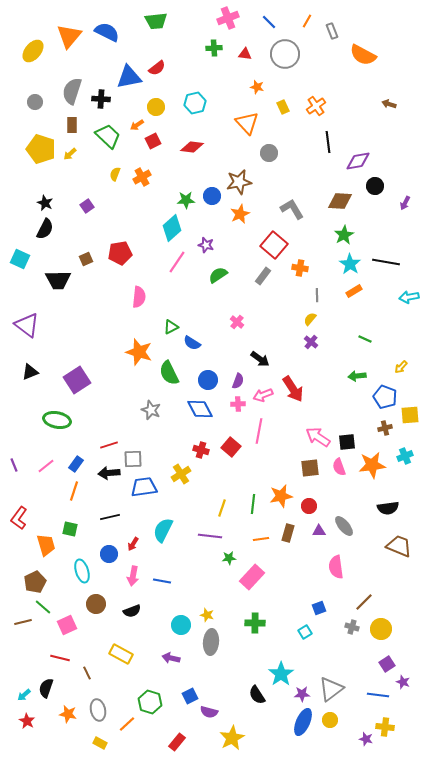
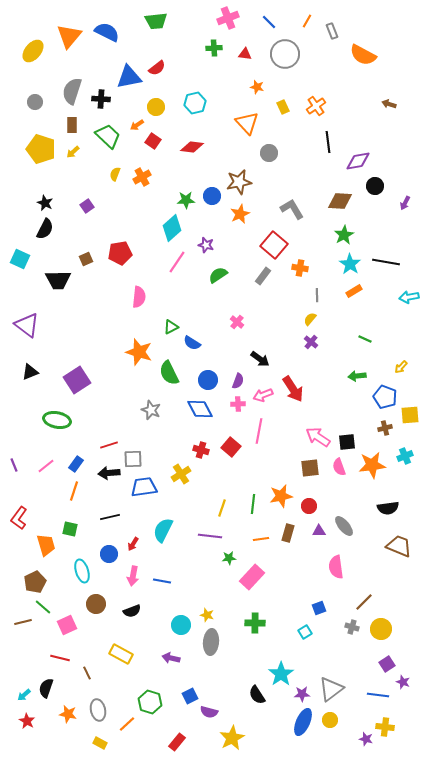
red square at (153, 141): rotated 28 degrees counterclockwise
yellow arrow at (70, 154): moved 3 px right, 2 px up
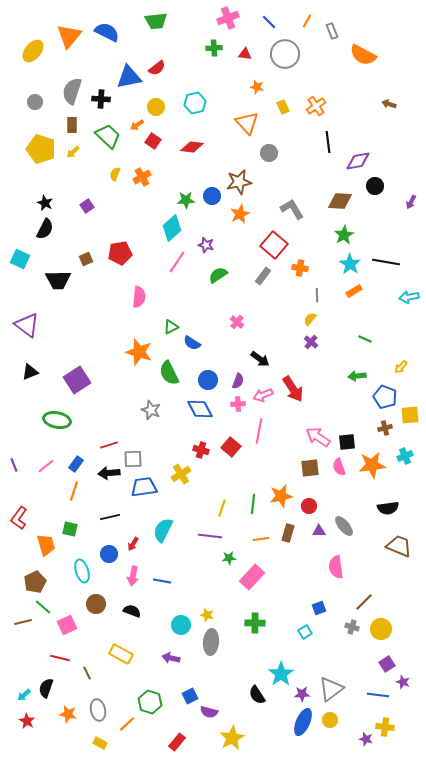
purple arrow at (405, 203): moved 6 px right, 1 px up
black semicircle at (132, 611): rotated 138 degrees counterclockwise
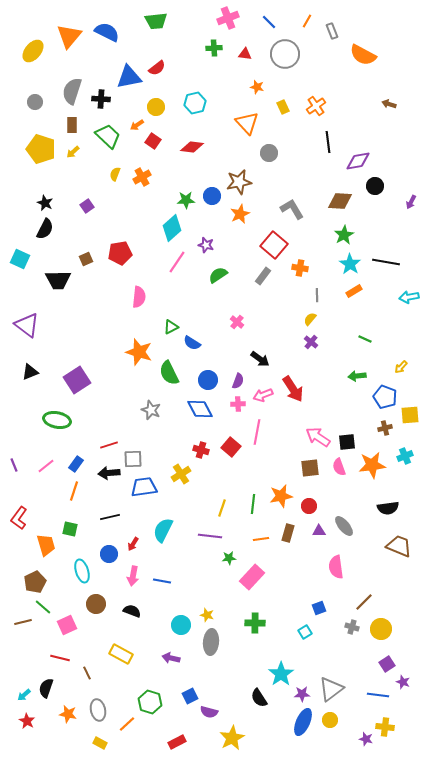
pink line at (259, 431): moved 2 px left, 1 px down
black semicircle at (257, 695): moved 2 px right, 3 px down
red rectangle at (177, 742): rotated 24 degrees clockwise
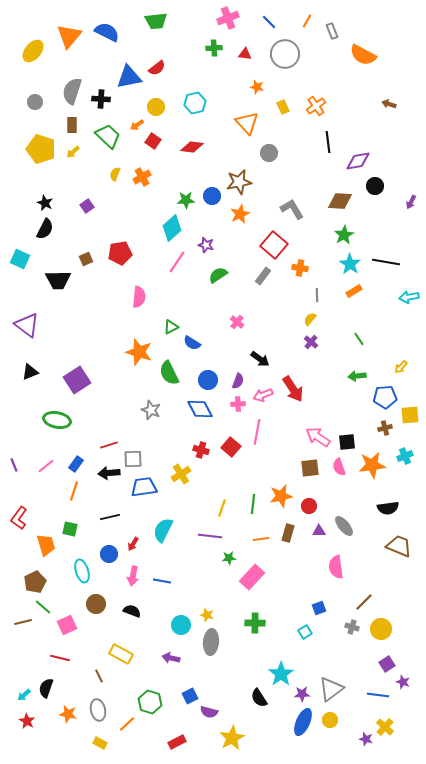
green line at (365, 339): moved 6 px left; rotated 32 degrees clockwise
blue pentagon at (385, 397): rotated 25 degrees counterclockwise
brown line at (87, 673): moved 12 px right, 3 px down
yellow cross at (385, 727): rotated 36 degrees clockwise
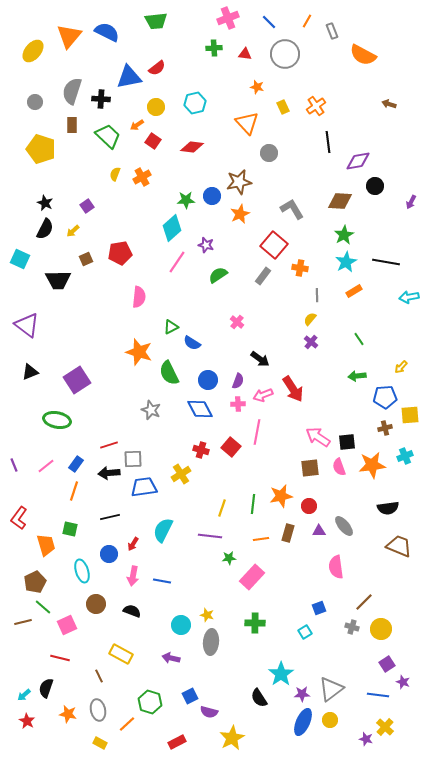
yellow arrow at (73, 152): moved 79 px down
cyan star at (350, 264): moved 4 px left, 2 px up; rotated 10 degrees clockwise
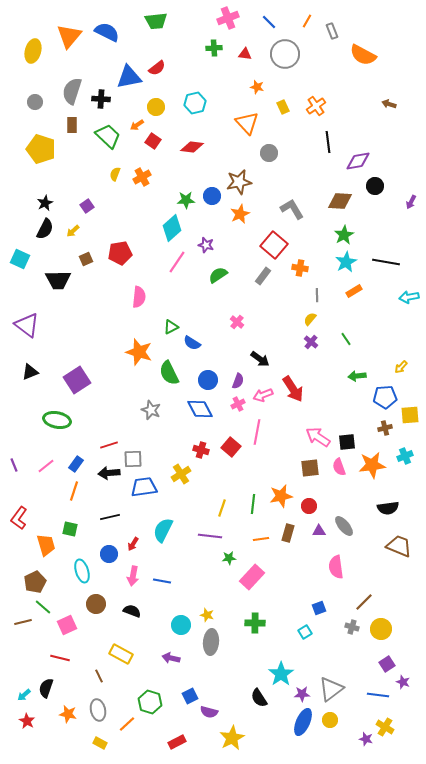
yellow ellipse at (33, 51): rotated 25 degrees counterclockwise
black star at (45, 203): rotated 21 degrees clockwise
green line at (359, 339): moved 13 px left
pink cross at (238, 404): rotated 24 degrees counterclockwise
yellow cross at (385, 727): rotated 12 degrees counterclockwise
